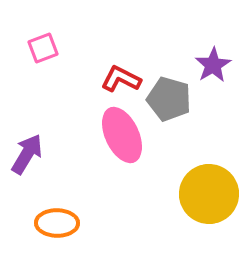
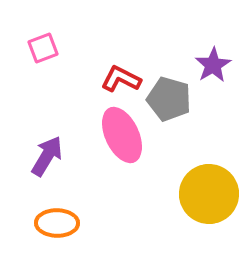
purple arrow: moved 20 px right, 2 px down
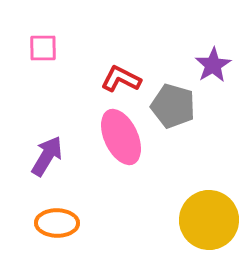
pink square: rotated 20 degrees clockwise
gray pentagon: moved 4 px right, 7 px down
pink ellipse: moved 1 px left, 2 px down
yellow circle: moved 26 px down
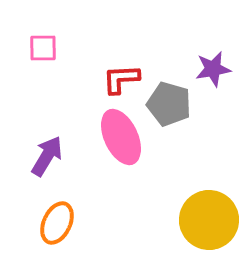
purple star: moved 4 px down; rotated 21 degrees clockwise
red L-shape: rotated 30 degrees counterclockwise
gray pentagon: moved 4 px left, 2 px up
orange ellipse: rotated 66 degrees counterclockwise
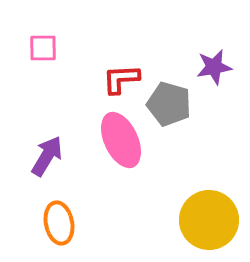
purple star: moved 1 px right, 2 px up
pink ellipse: moved 3 px down
orange ellipse: moved 2 px right; rotated 36 degrees counterclockwise
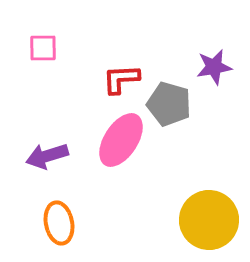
pink ellipse: rotated 58 degrees clockwise
purple arrow: rotated 138 degrees counterclockwise
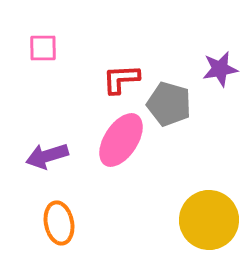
purple star: moved 6 px right, 2 px down
